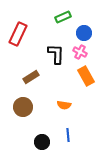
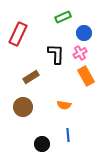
pink cross: moved 1 px down; rotated 32 degrees clockwise
black circle: moved 2 px down
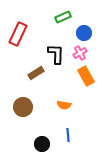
brown rectangle: moved 5 px right, 4 px up
